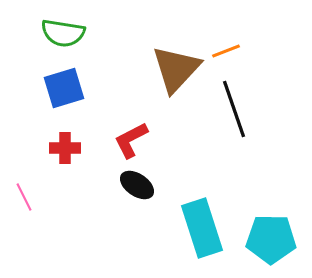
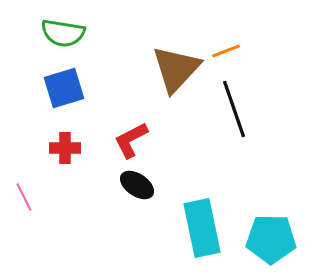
cyan rectangle: rotated 6 degrees clockwise
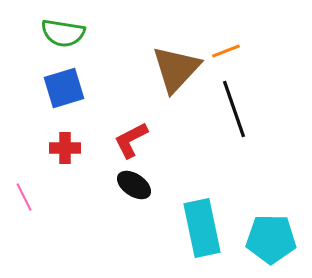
black ellipse: moved 3 px left
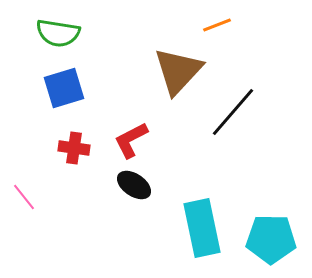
green semicircle: moved 5 px left
orange line: moved 9 px left, 26 px up
brown triangle: moved 2 px right, 2 px down
black line: moved 1 px left, 3 px down; rotated 60 degrees clockwise
red cross: moved 9 px right; rotated 8 degrees clockwise
pink line: rotated 12 degrees counterclockwise
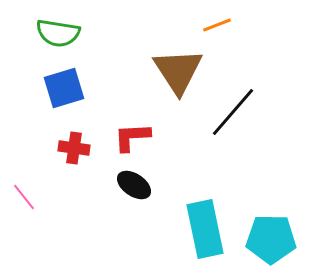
brown triangle: rotated 16 degrees counterclockwise
red L-shape: moved 1 px right, 3 px up; rotated 24 degrees clockwise
cyan rectangle: moved 3 px right, 1 px down
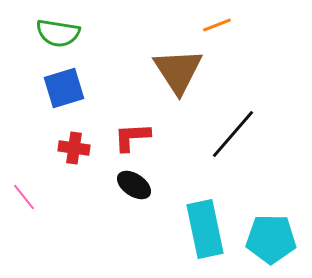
black line: moved 22 px down
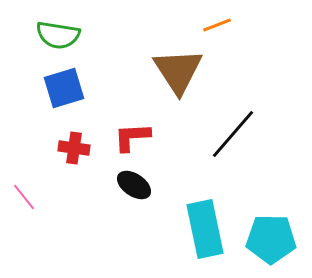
green semicircle: moved 2 px down
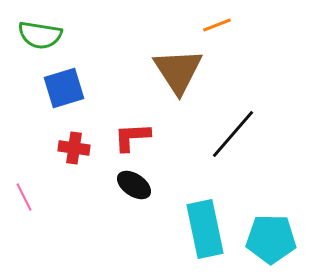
green semicircle: moved 18 px left
pink line: rotated 12 degrees clockwise
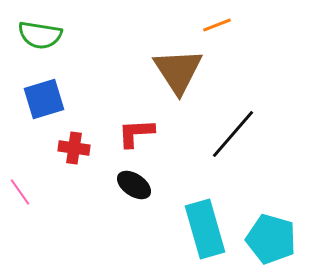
blue square: moved 20 px left, 11 px down
red L-shape: moved 4 px right, 4 px up
pink line: moved 4 px left, 5 px up; rotated 8 degrees counterclockwise
cyan rectangle: rotated 4 degrees counterclockwise
cyan pentagon: rotated 15 degrees clockwise
